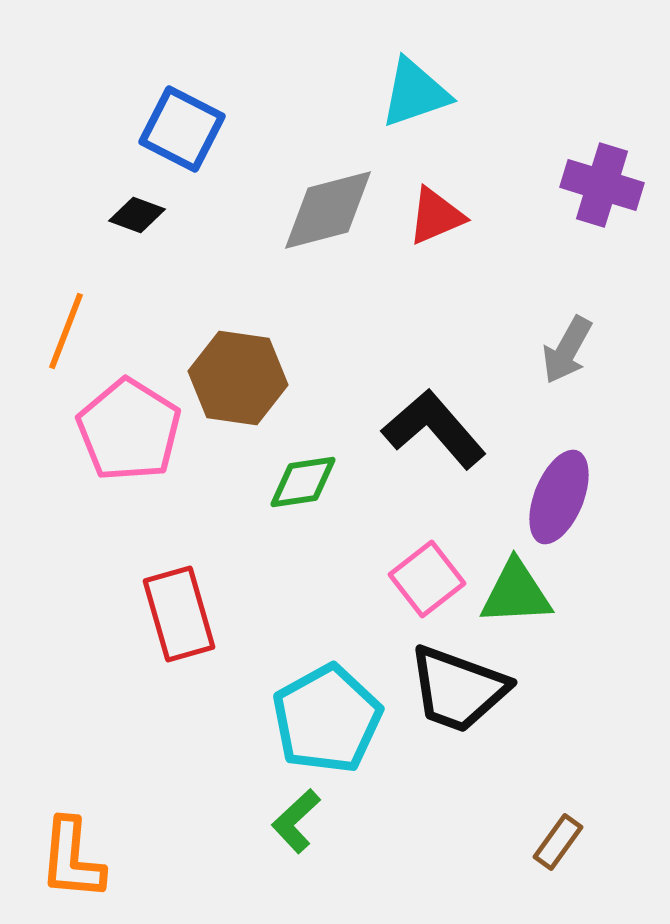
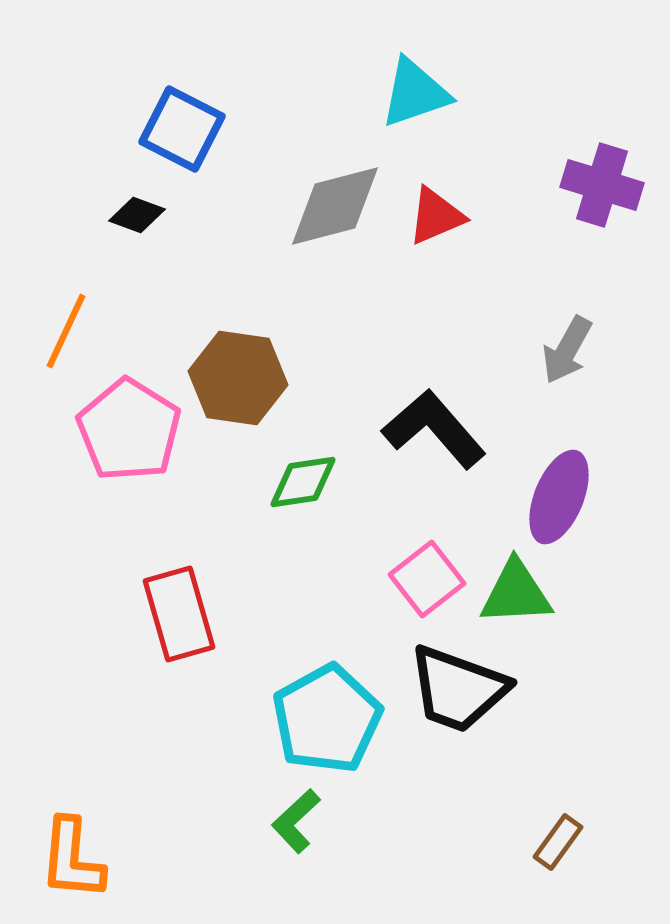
gray diamond: moved 7 px right, 4 px up
orange line: rotated 4 degrees clockwise
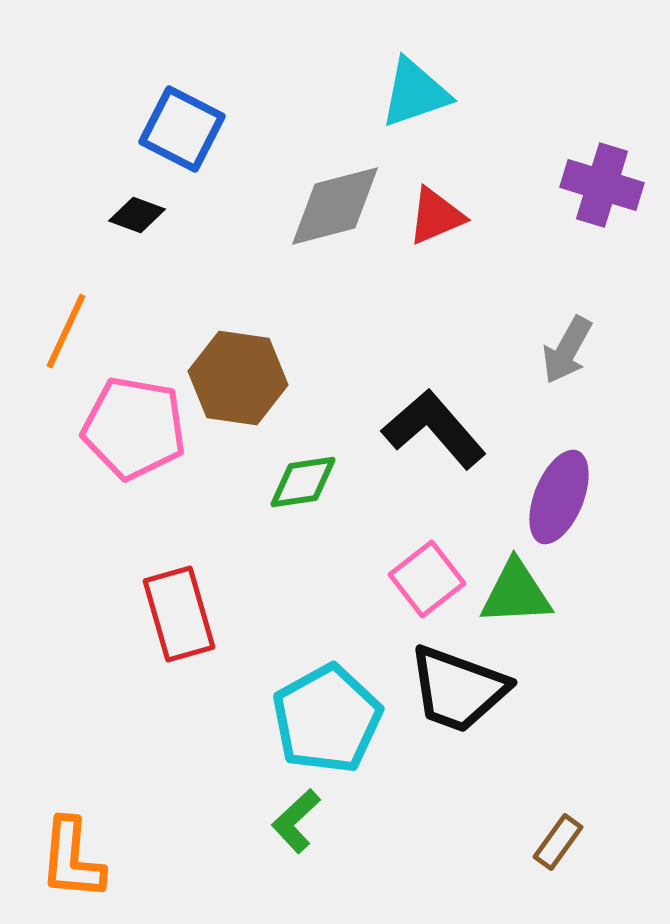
pink pentagon: moved 5 px right, 2 px up; rotated 22 degrees counterclockwise
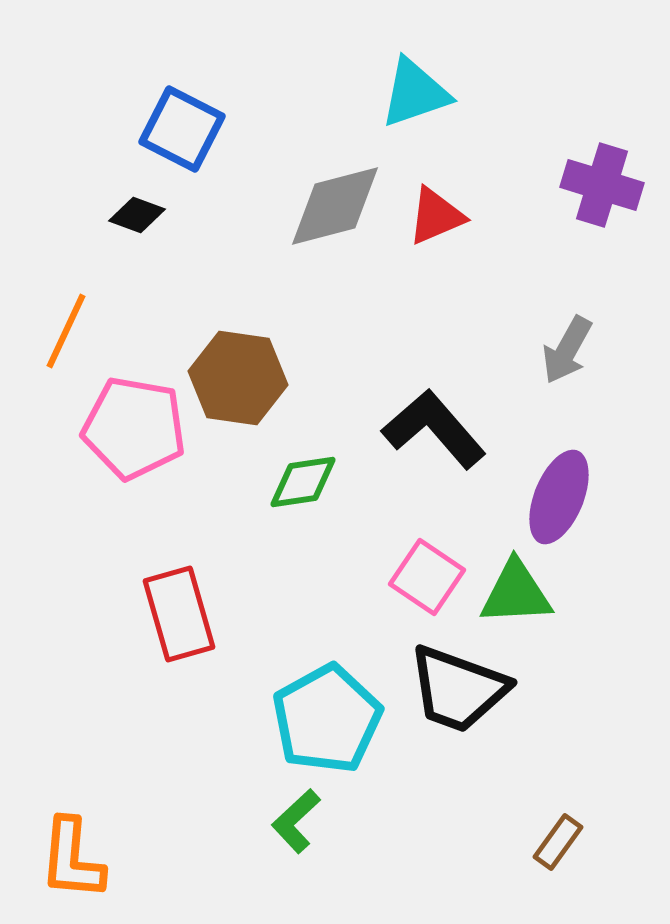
pink square: moved 2 px up; rotated 18 degrees counterclockwise
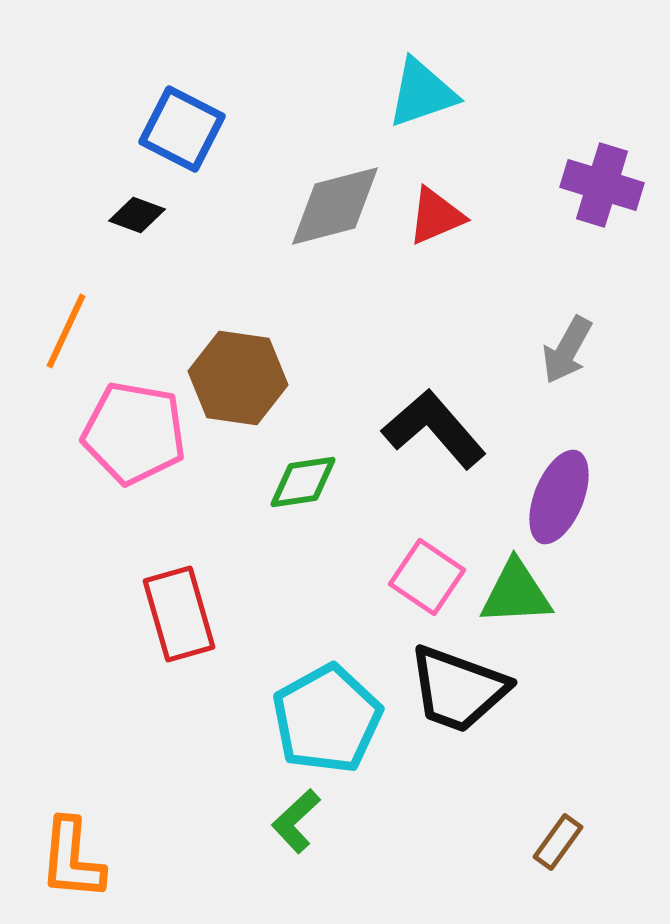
cyan triangle: moved 7 px right
pink pentagon: moved 5 px down
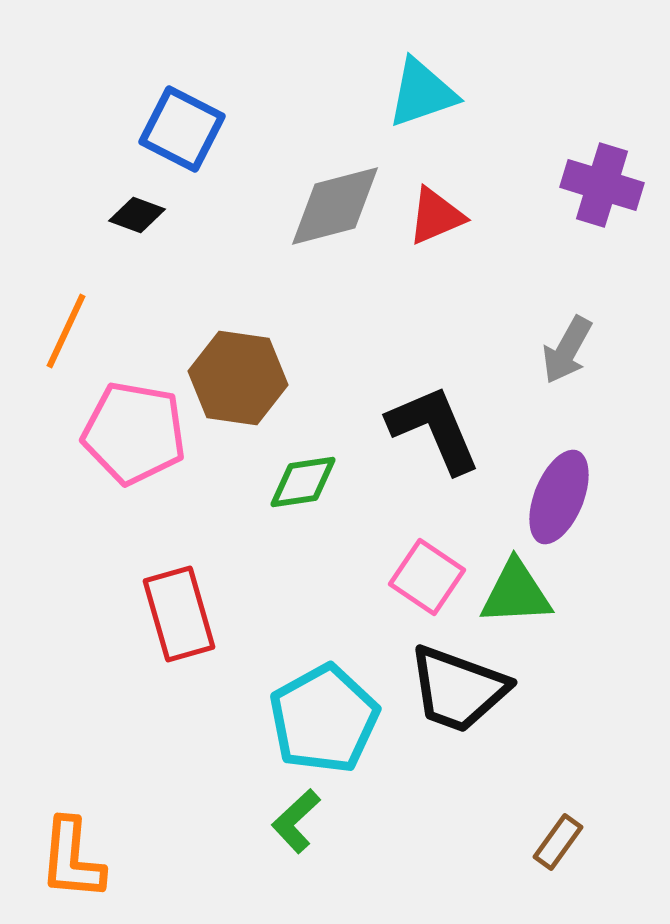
black L-shape: rotated 18 degrees clockwise
cyan pentagon: moved 3 px left
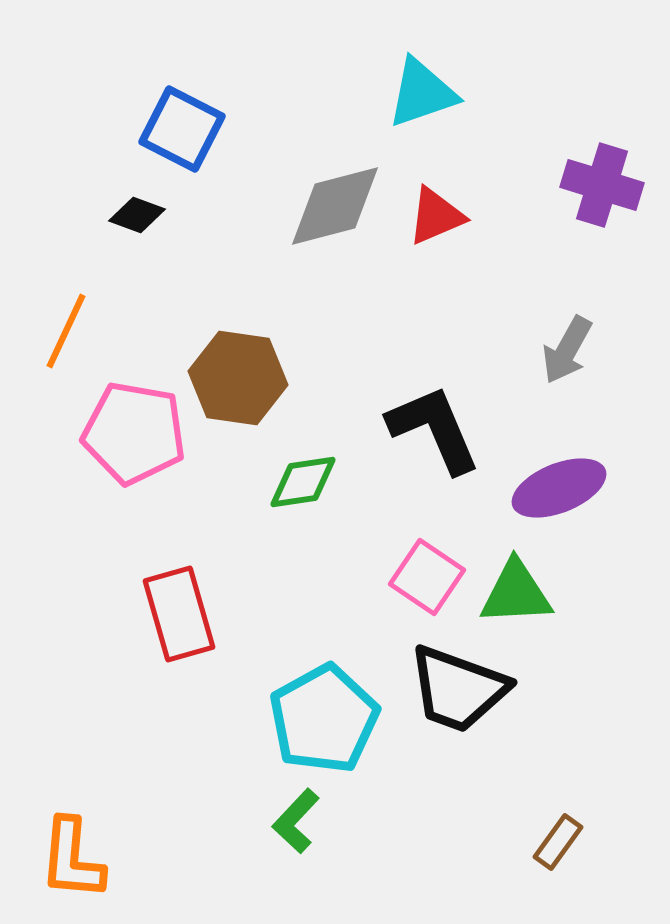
purple ellipse: moved 9 px up; rotated 46 degrees clockwise
green L-shape: rotated 4 degrees counterclockwise
